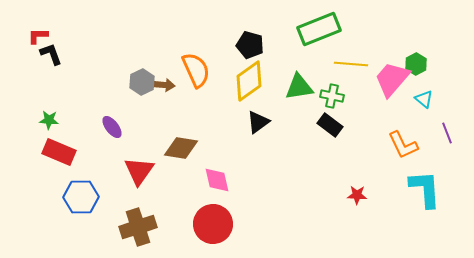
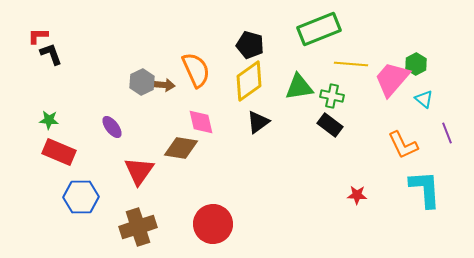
pink diamond: moved 16 px left, 58 px up
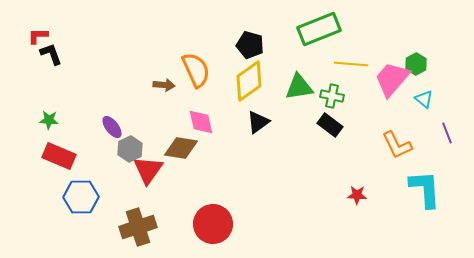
gray hexagon: moved 12 px left, 67 px down
orange L-shape: moved 6 px left
red rectangle: moved 4 px down
red triangle: moved 9 px right, 1 px up
